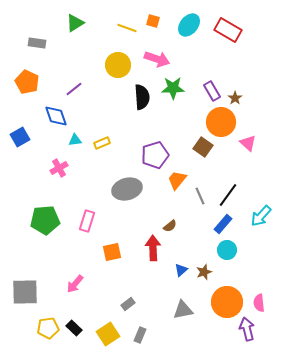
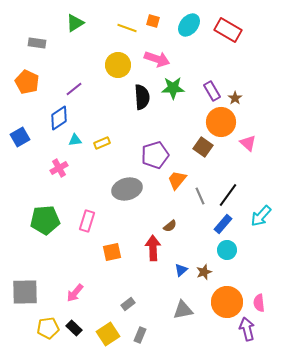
blue diamond at (56, 116): moved 3 px right, 2 px down; rotated 75 degrees clockwise
pink arrow at (75, 284): moved 9 px down
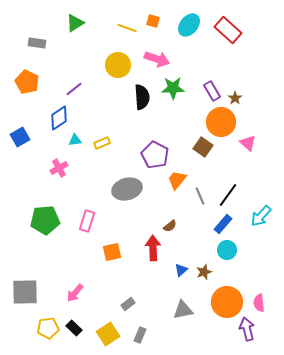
red rectangle at (228, 30): rotated 12 degrees clockwise
purple pentagon at (155, 155): rotated 28 degrees counterclockwise
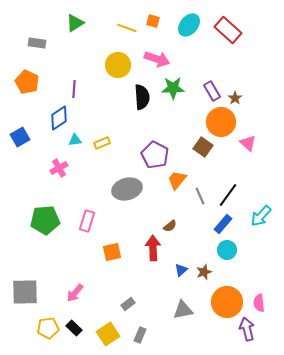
purple line at (74, 89): rotated 48 degrees counterclockwise
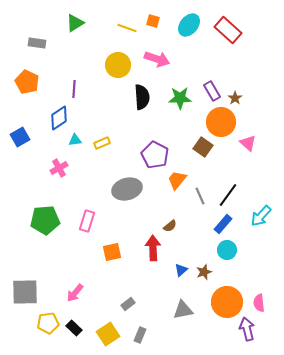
green star at (173, 88): moved 7 px right, 10 px down
yellow pentagon at (48, 328): moved 5 px up
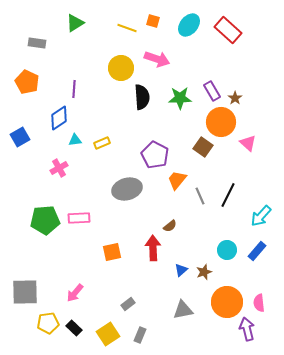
yellow circle at (118, 65): moved 3 px right, 3 px down
black line at (228, 195): rotated 10 degrees counterclockwise
pink rectangle at (87, 221): moved 8 px left, 3 px up; rotated 70 degrees clockwise
blue rectangle at (223, 224): moved 34 px right, 27 px down
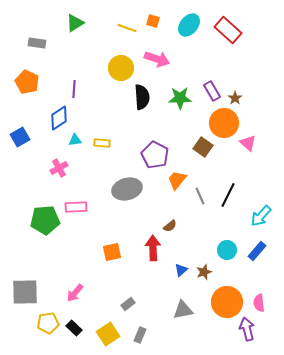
orange circle at (221, 122): moved 3 px right, 1 px down
yellow rectangle at (102, 143): rotated 28 degrees clockwise
pink rectangle at (79, 218): moved 3 px left, 11 px up
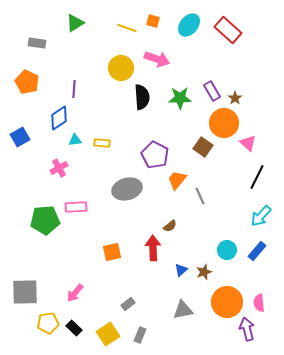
black line at (228, 195): moved 29 px right, 18 px up
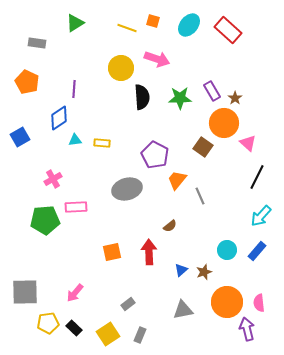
pink cross at (59, 168): moved 6 px left, 11 px down
red arrow at (153, 248): moved 4 px left, 4 px down
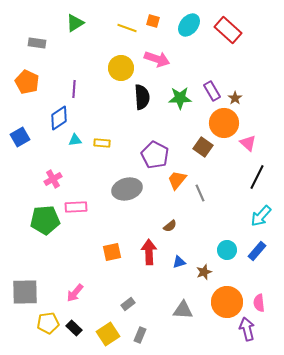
gray line at (200, 196): moved 3 px up
blue triangle at (181, 270): moved 2 px left, 8 px up; rotated 24 degrees clockwise
gray triangle at (183, 310): rotated 15 degrees clockwise
